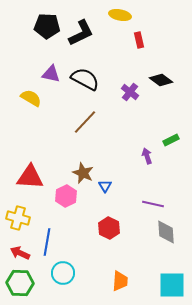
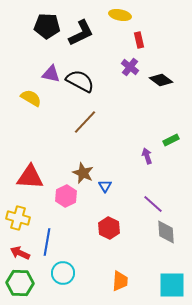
black semicircle: moved 5 px left, 2 px down
purple cross: moved 25 px up
purple line: rotated 30 degrees clockwise
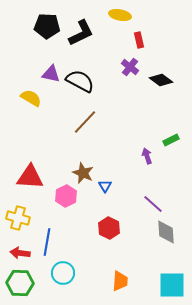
red arrow: rotated 18 degrees counterclockwise
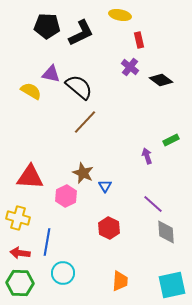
black semicircle: moved 1 px left, 6 px down; rotated 12 degrees clockwise
yellow semicircle: moved 7 px up
cyan square: rotated 12 degrees counterclockwise
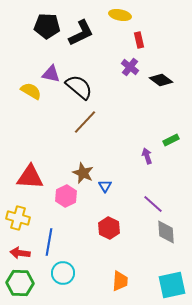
blue line: moved 2 px right
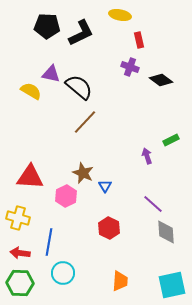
purple cross: rotated 18 degrees counterclockwise
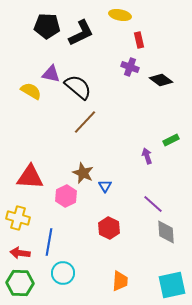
black semicircle: moved 1 px left
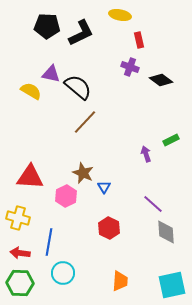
purple arrow: moved 1 px left, 2 px up
blue triangle: moved 1 px left, 1 px down
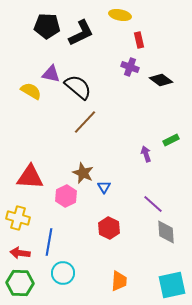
orange trapezoid: moved 1 px left
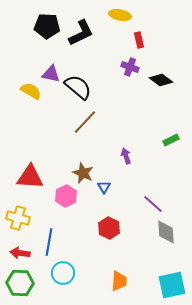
purple arrow: moved 20 px left, 2 px down
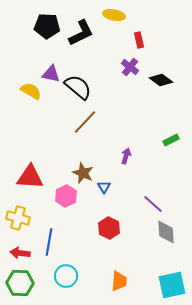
yellow ellipse: moved 6 px left
purple cross: rotated 18 degrees clockwise
purple arrow: rotated 35 degrees clockwise
cyan circle: moved 3 px right, 3 px down
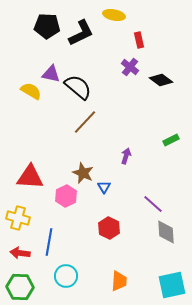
green hexagon: moved 4 px down
